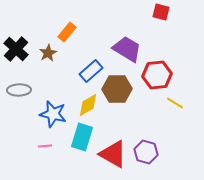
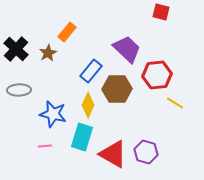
purple trapezoid: rotated 12 degrees clockwise
blue rectangle: rotated 10 degrees counterclockwise
yellow diamond: rotated 35 degrees counterclockwise
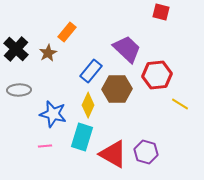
yellow line: moved 5 px right, 1 px down
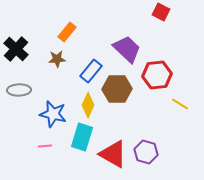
red square: rotated 12 degrees clockwise
brown star: moved 9 px right, 6 px down; rotated 24 degrees clockwise
